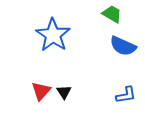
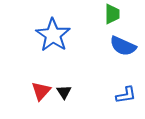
green trapezoid: rotated 60 degrees clockwise
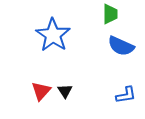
green trapezoid: moved 2 px left
blue semicircle: moved 2 px left
black triangle: moved 1 px right, 1 px up
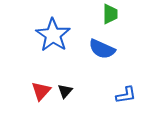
blue semicircle: moved 19 px left, 3 px down
black triangle: rotated 14 degrees clockwise
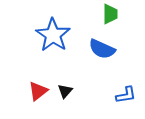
red triangle: moved 3 px left; rotated 10 degrees clockwise
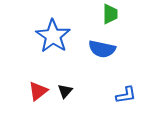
blue star: moved 1 px down
blue semicircle: rotated 12 degrees counterclockwise
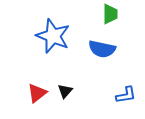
blue star: rotated 12 degrees counterclockwise
red triangle: moved 1 px left, 2 px down
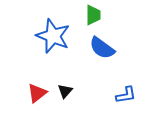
green trapezoid: moved 17 px left, 1 px down
blue semicircle: moved 1 px up; rotated 24 degrees clockwise
